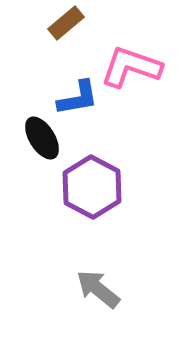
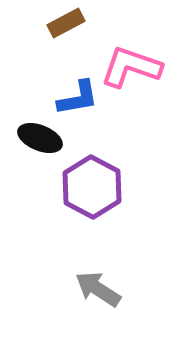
brown rectangle: rotated 12 degrees clockwise
black ellipse: moved 2 px left; rotated 36 degrees counterclockwise
gray arrow: rotated 6 degrees counterclockwise
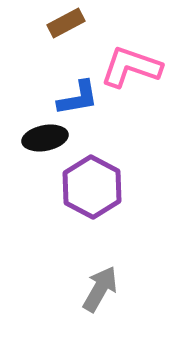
black ellipse: moved 5 px right; rotated 33 degrees counterclockwise
gray arrow: moved 2 px right; rotated 87 degrees clockwise
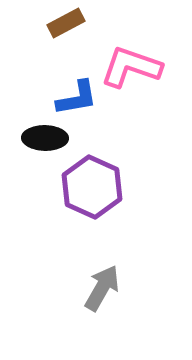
blue L-shape: moved 1 px left
black ellipse: rotated 12 degrees clockwise
purple hexagon: rotated 4 degrees counterclockwise
gray arrow: moved 2 px right, 1 px up
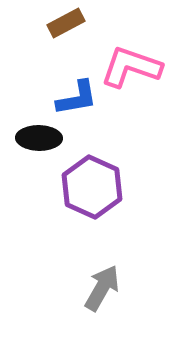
black ellipse: moved 6 px left
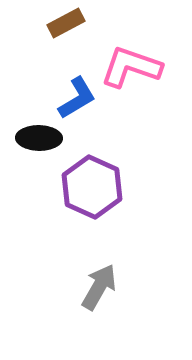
blue L-shape: rotated 21 degrees counterclockwise
gray arrow: moved 3 px left, 1 px up
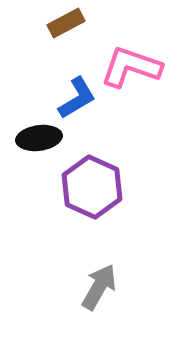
black ellipse: rotated 9 degrees counterclockwise
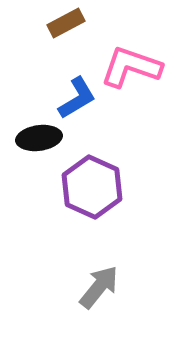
gray arrow: rotated 9 degrees clockwise
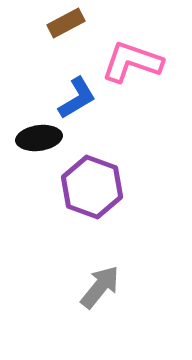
pink L-shape: moved 1 px right, 5 px up
purple hexagon: rotated 4 degrees counterclockwise
gray arrow: moved 1 px right
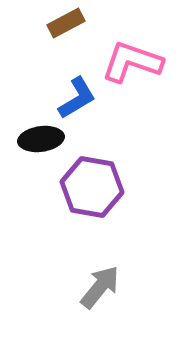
black ellipse: moved 2 px right, 1 px down
purple hexagon: rotated 10 degrees counterclockwise
